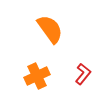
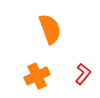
orange semicircle: rotated 16 degrees clockwise
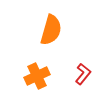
orange semicircle: moved 1 px right, 1 px down; rotated 36 degrees clockwise
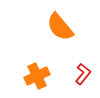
orange semicircle: moved 9 px right, 3 px up; rotated 124 degrees clockwise
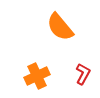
red L-shape: rotated 10 degrees counterclockwise
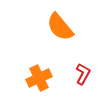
orange cross: moved 2 px right, 2 px down
